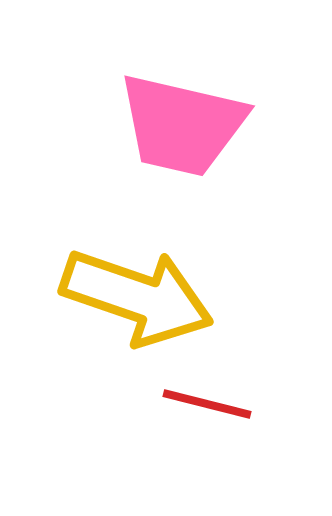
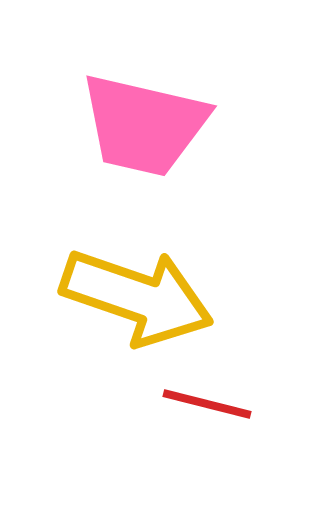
pink trapezoid: moved 38 px left
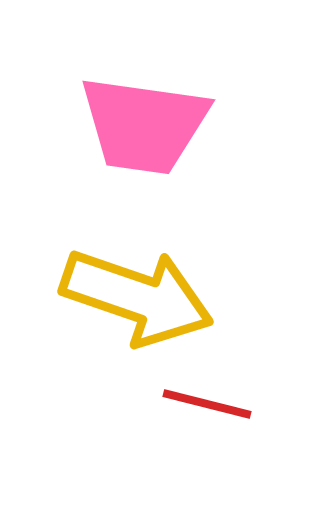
pink trapezoid: rotated 5 degrees counterclockwise
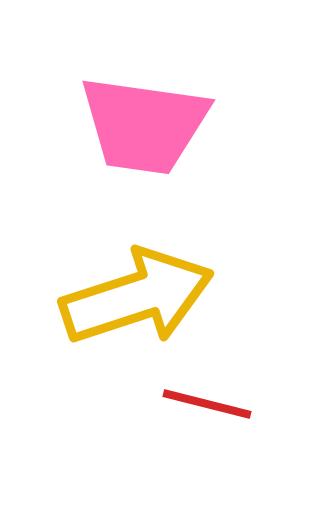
yellow arrow: rotated 37 degrees counterclockwise
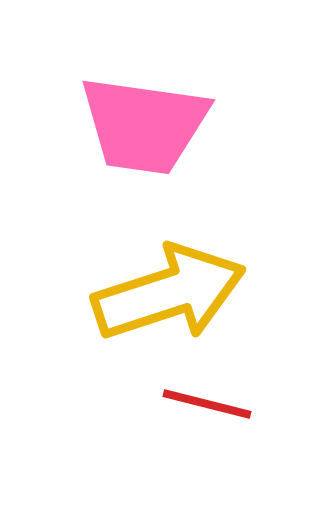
yellow arrow: moved 32 px right, 4 px up
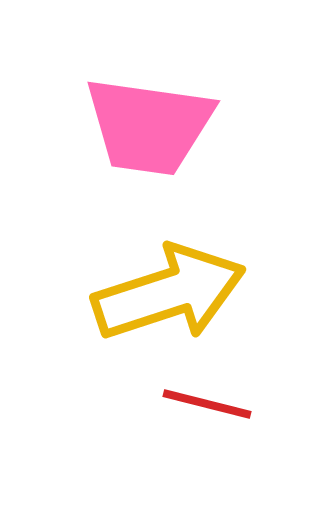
pink trapezoid: moved 5 px right, 1 px down
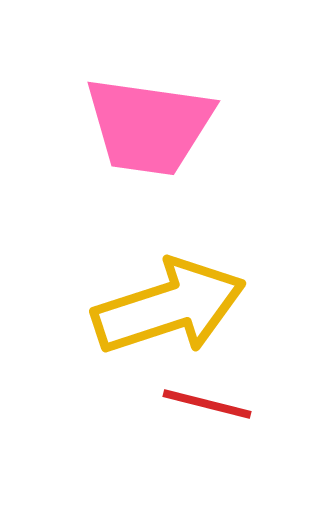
yellow arrow: moved 14 px down
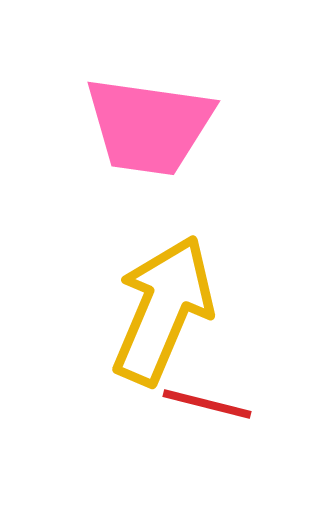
yellow arrow: moved 6 px left, 3 px down; rotated 49 degrees counterclockwise
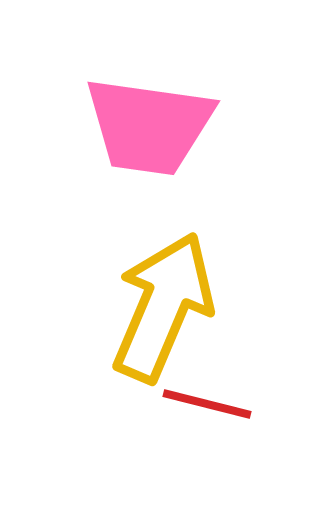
yellow arrow: moved 3 px up
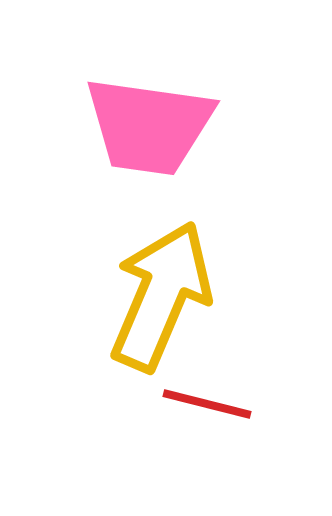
yellow arrow: moved 2 px left, 11 px up
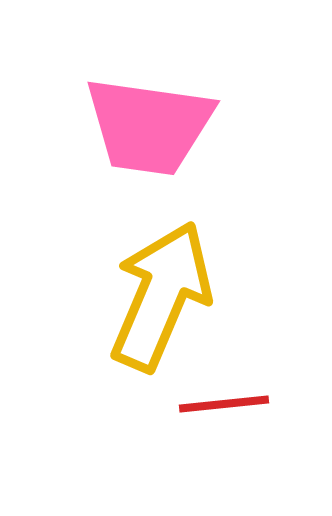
red line: moved 17 px right; rotated 20 degrees counterclockwise
